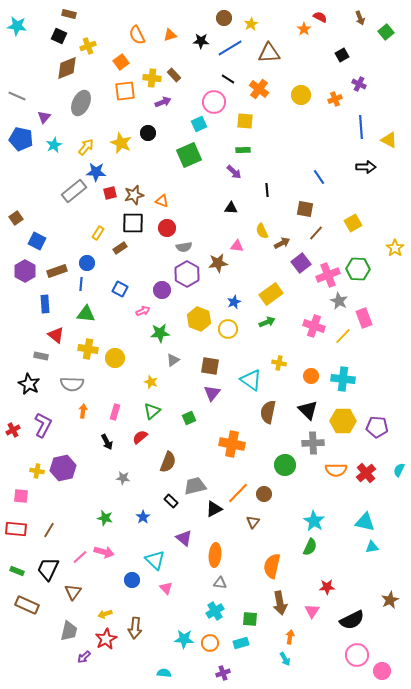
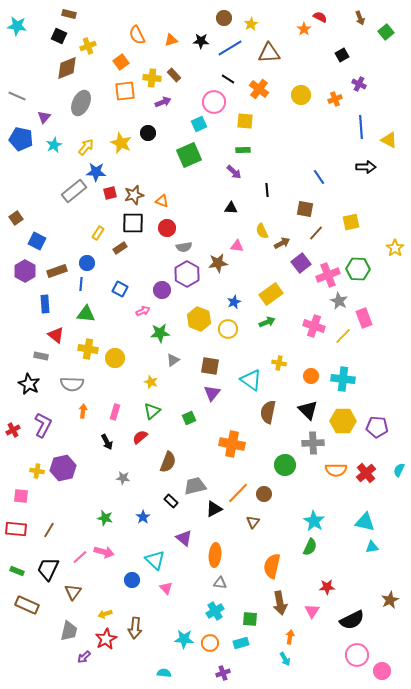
orange triangle at (170, 35): moved 1 px right, 5 px down
yellow square at (353, 223): moved 2 px left, 1 px up; rotated 18 degrees clockwise
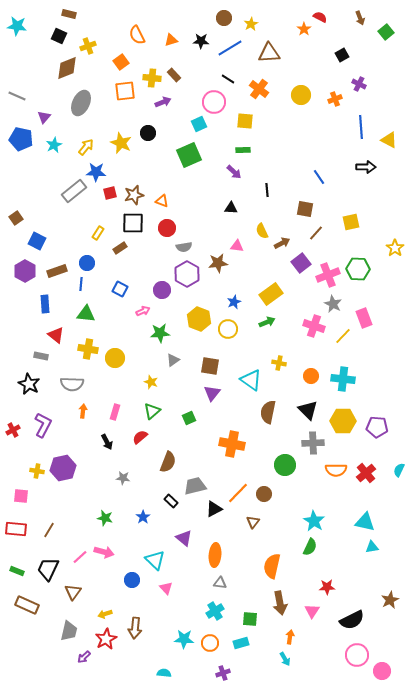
gray star at (339, 301): moved 6 px left, 3 px down
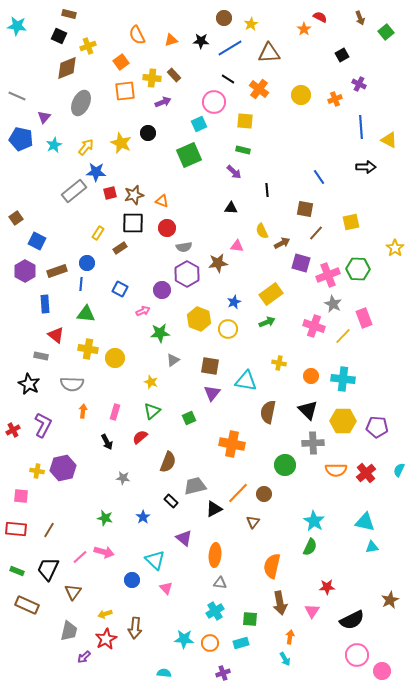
green rectangle at (243, 150): rotated 16 degrees clockwise
purple square at (301, 263): rotated 36 degrees counterclockwise
cyan triangle at (251, 380): moved 5 px left, 1 px down; rotated 25 degrees counterclockwise
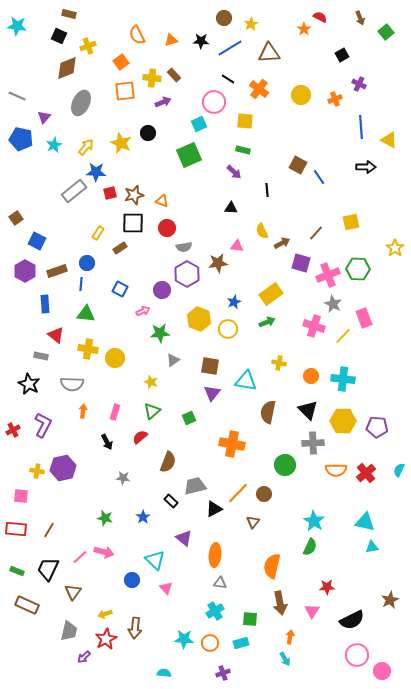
brown square at (305, 209): moved 7 px left, 44 px up; rotated 18 degrees clockwise
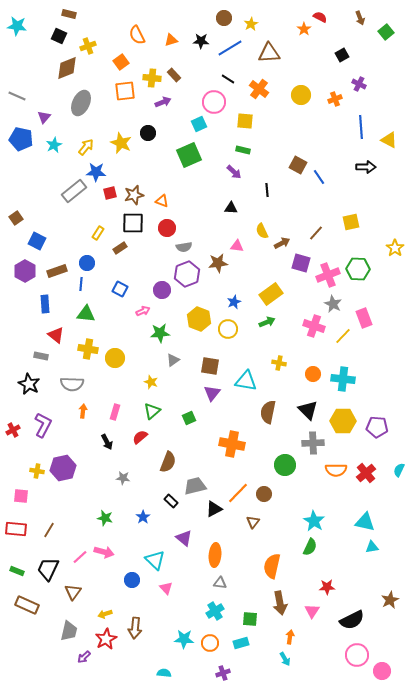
purple hexagon at (187, 274): rotated 10 degrees clockwise
orange circle at (311, 376): moved 2 px right, 2 px up
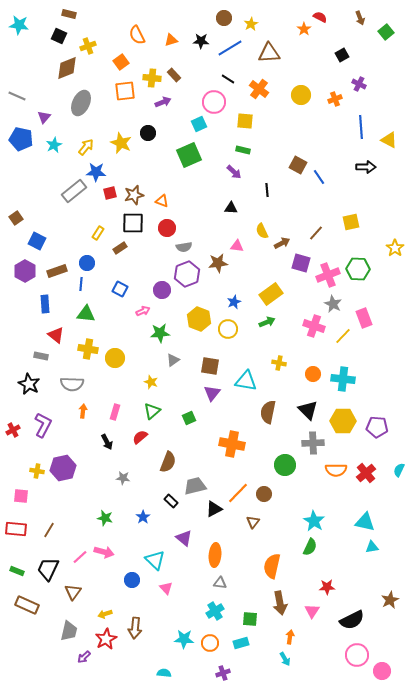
cyan star at (17, 26): moved 2 px right, 1 px up
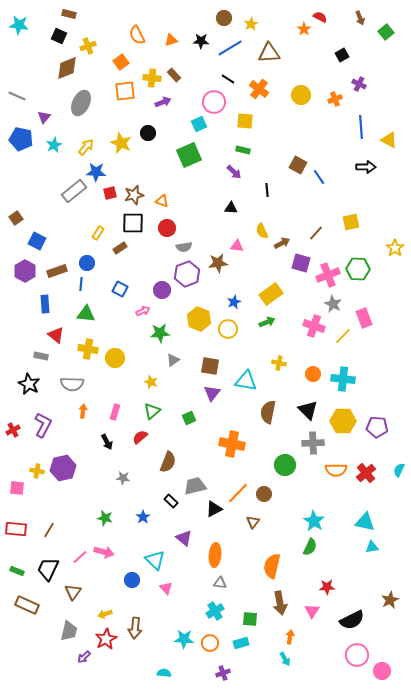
pink square at (21, 496): moved 4 px left, 8 px up
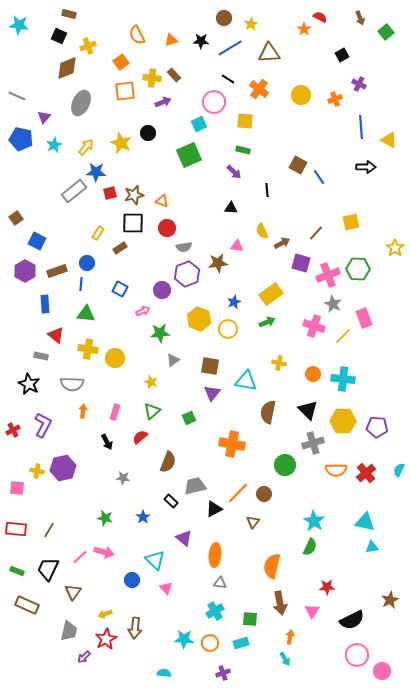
gray cross at (313, 443): rotated 15 degrees counterclockwise
